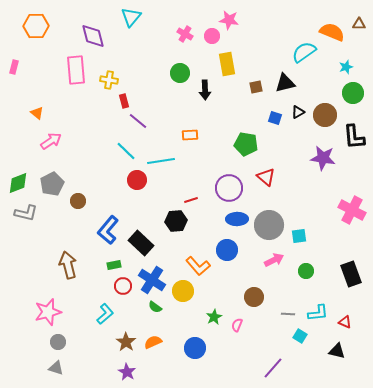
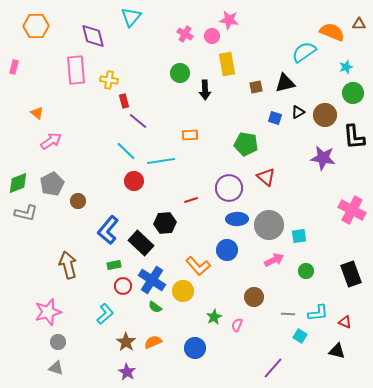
red circle at (137, 180): moved 3 px left, 1 px down
black hexagon at (176, 221): moved 11 px left, 2 px down
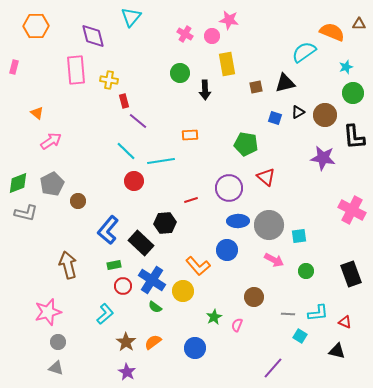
blue ellipse at (237, 219): moved 1 px right, 2 px down
pink arrow at (274, 260): rotated 54 degrees clockwise
orange semicircle at (153, 342): rotated 12 degrees counterclockwise
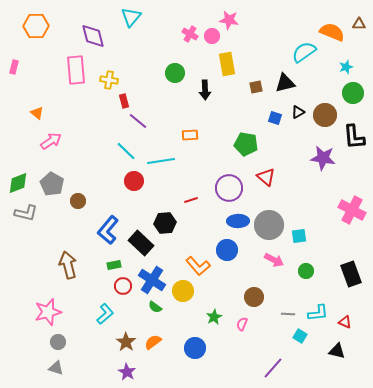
pink cross at (185, 34): moved 5 px right
green circle at (180, 73): moved 5 px left
gray pentagon at (52, 184): rotated 15 degrees counterclockwise
pink semicircle at (237, 325): moved 5 px right, 1 px up
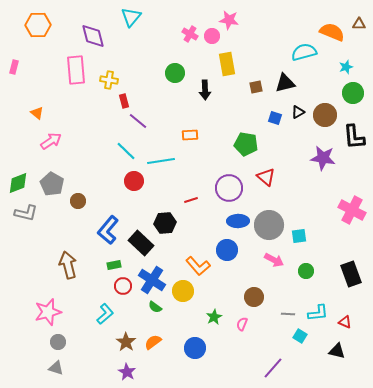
orange hexagon at (36, 26): moved 2 px right, 1 px up
cyan semicircle at (304, 52): rotated 20 degrees clockwise
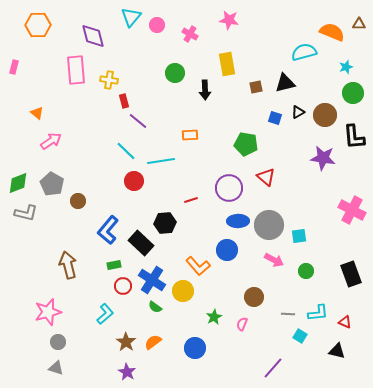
pink circle at (212, 36): moved 55 px left, 11 px up
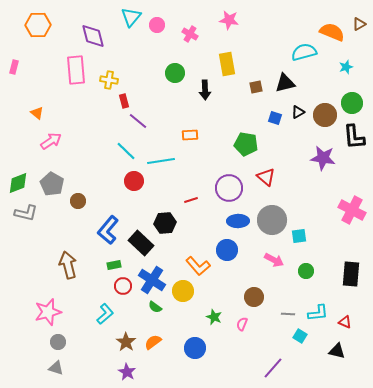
brown triangle at (359, 24): rotated 32 degrees counterclockwise
green circle at (353, 93): moved 1 px left, 10 px down
gray circle at (269, 225): moved 3 px right, 5 px up
black rectangle at (351, 274): rotated 25 degrees clockwise
green star at (214, 317): rotated 21 degrees counterclockwise
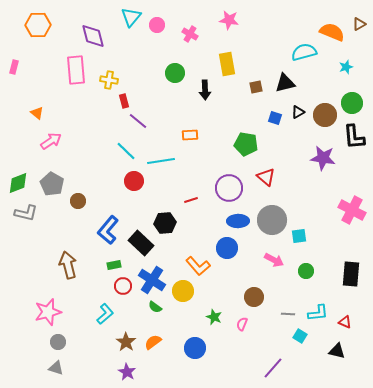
blue circle at (227, 250): moved 2 px up
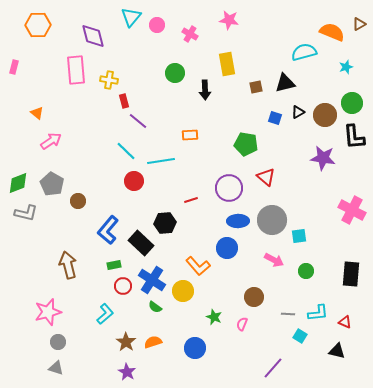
orange semicircle at (153, 342): rotated 18 degrees clockwise
